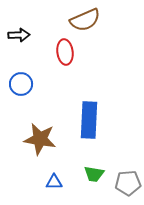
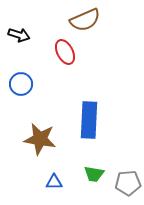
black arrow: rotated 20 degrees clockwise
red ellipse: rotated 20 degrees counterclockwise
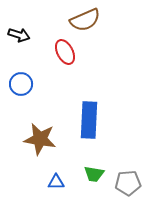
blue triangle: moved 2 px right
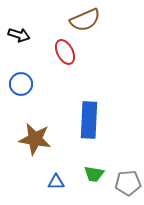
brown star: moved 5 px left
